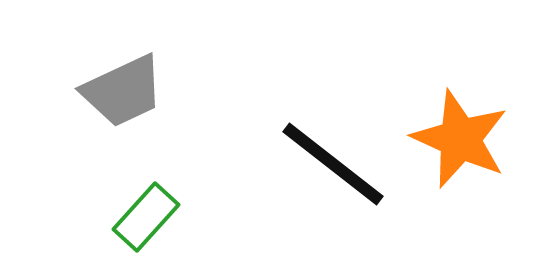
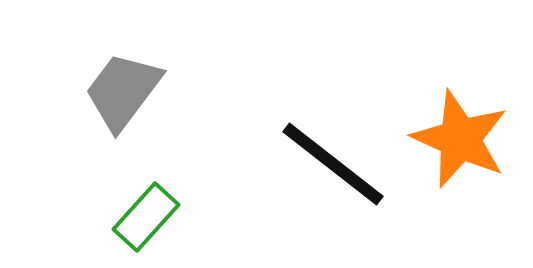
gray trapezoid: rotated 152 degrees clockwise
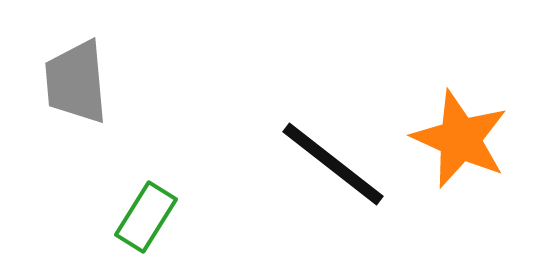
gray trapezoid: moved 47 px left, 9 px up; rotated 42 degrees counterclockwise
green rectangle: rotated 10 degrees counterclockwise
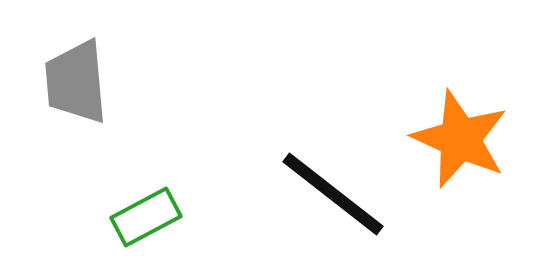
black line: moved 30 px down
green rectangle: rotated 30 degrees clockwise
